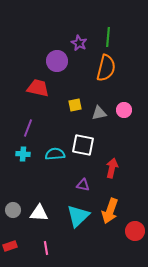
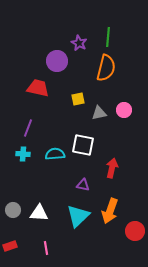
yellow square: moved 3 px right, 6 px up
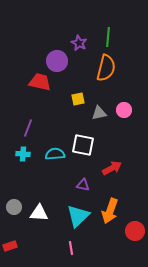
red trapezoid: moved 2 px right, 6 px up
red arrow: rotated 48 degrees clockwise
gray circle: moved 1 px right, 3 px up
pink line: moved 25 px right
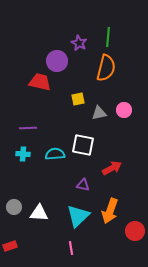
purple line: rotated 66 degrees clockwise
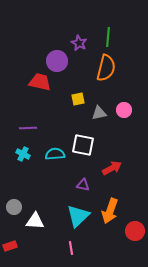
cyan cross: rotated 24 degrees clockwise
white triangle: moved 4 px left, 8 px down
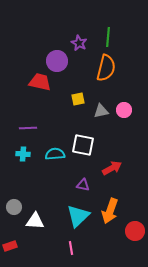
gray triangle: moved 2 px right, 2 px up
cyan cross: rotated 24 degrees counterclockwise
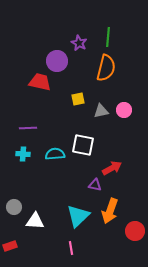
purple triangle: moved 12 px right
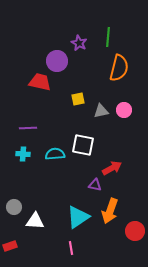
orange semicircle: moved 13 px right
cyan triangle: moved 1 px down; rotated 10 degrees clockwise
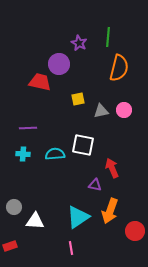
purple circle: moved 2 px right, 3 px down
red arrow: rotated 84 degrees counterclockwise
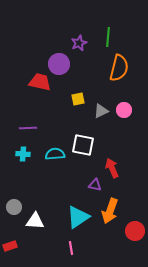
purple star: rotated 21 degrees clockwise
gray triangle: rotated 14 degrees counterclockwise
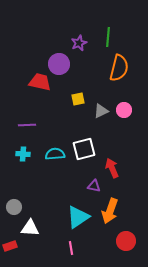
purple line: moved 1 px left, 3 px up
white square: moved 1 px right, 4 px down; rotated 25 degrees counterclockwise
purple triangle: moved 1 px left, 1 px down
white triangle: moved 5 px left, 7 px down
red circle: moved 9 px left, 10 px down
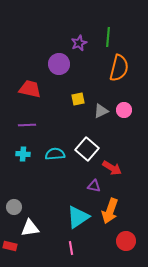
red trapezoid: moved 10 px left, 7 px down
white square: moved 3 px right; rotated 35 degrees counterclockwise
red arrow: rotated 144 degrees clockwise
white triangle: rotated 12 degrees counterclockwise
red rectangle: rotated 32 degrees clockwise
